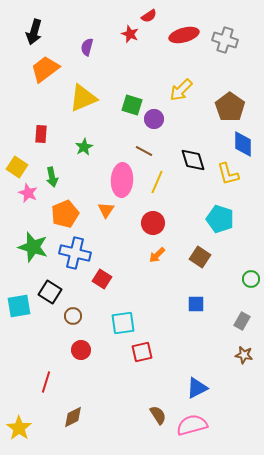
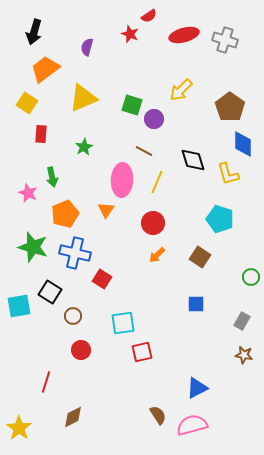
yellow square at (17, 167): moved 10 px right, 64 px up
green circle at (251, 279): moved 2 px up
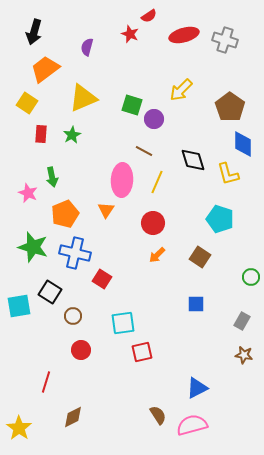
green star at (84, 147): moved 12 px left, 12 px up
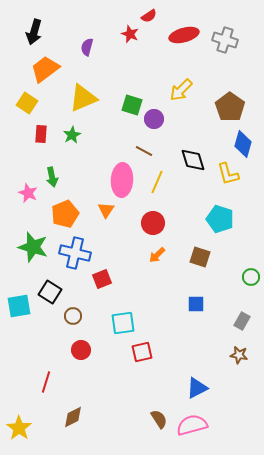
blue diamond at (243, 144): rotated 16 degrees clockwise
brown square at (200, 257): rotated 15 degrees counterclockwise
red square at (102, 279): rotated 36 degrees clockwise
brown star at (244, 355): moved 5 px left
brown semicircle at (158, 415): moved 1 px right, 4 px down
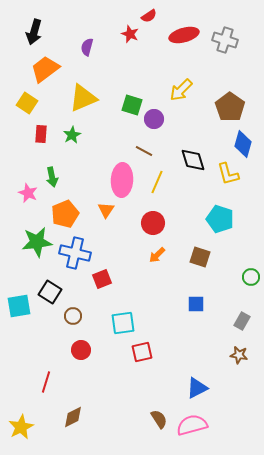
green star at (33, 247): moved 4 px right, 5 px up; rotated 24 degrees counterclockwise
yellow star at (19, 428): moved 2 px right, 1 px up; rotated 10 degrees clockwise
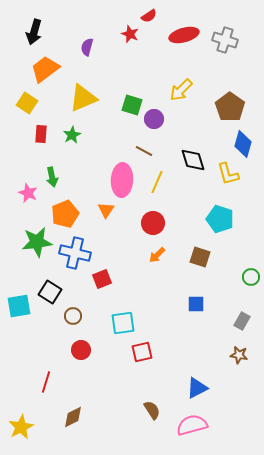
brown semicircle at (159, 419): moved 7 px left, 9 px up
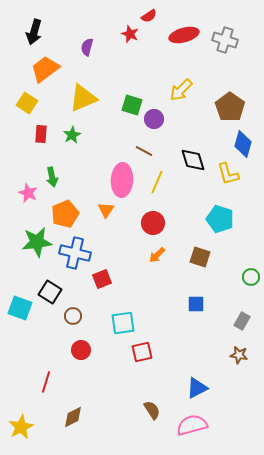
cyan square at (19, 306): moved 1 px right, 2 px down; rotated 30 degrees clockwise
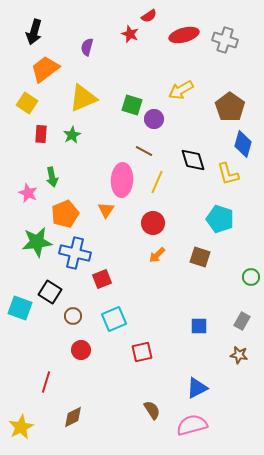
yellow arrow at (181, 90): rotated 15 degrees clockwise
blue square at (196, 304): moved 3 px right, 22 px down
cyan square at (123, 323): moved 9 px left, 4 px up; rotated 15 degrees counterclockwise
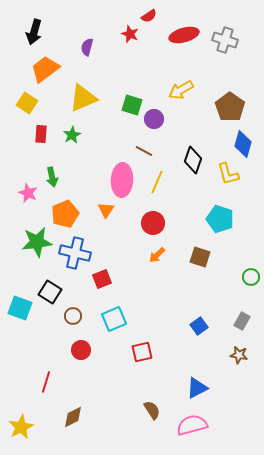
black diamond at (193, 160): rotated 36 degrees clockwise
blue square at (199, 326): rotated 36 degrees counterclockwise
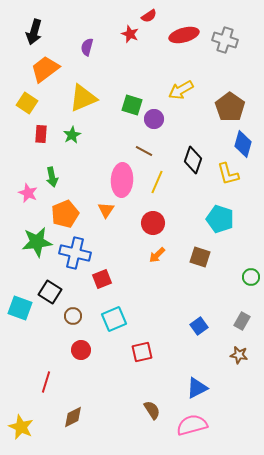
yellow star at (21, 427): rotated 20 degrees counterclockwise
